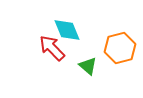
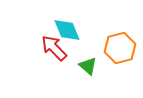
red arrow: moved 2 px right
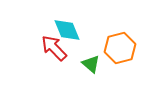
green triangle: moved 3 px right, 2 px up
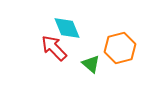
cyan diamond: moved 2 px up
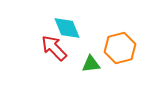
green triangle: rotated 48 degrees counterclockwise
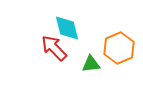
cyan diamond: rotated 8 degrees clockwise
orange hexagon: moved 1 px left; rotated 8 degrees counterclockwise
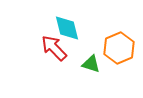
green triangle: rotated 24 degrees clockwise
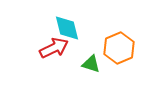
red arrow: rotated 108 degrees clockwise
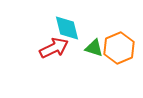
green triangle: moved 3 px right, 16 px up
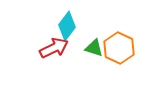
cyan diamond: moved 2 px up; rotated 52 degrees clockwise
orange hexagon: rotated 12 degrees counterclockwise
